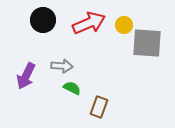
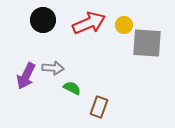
gray arrow: moved 9 px left, 2 px down
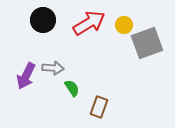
red arrow: rotated 8 degrees counterclockwise
gray square: rotated 24 degrees counterclockwise
green semicircle: rotated 30 degrees clockwise
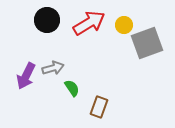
black circle: moved 4 px right
gray arrow: rotated 20 degrees counterclockwise
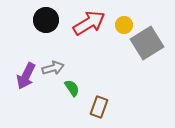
black circle: moved 1 px left
gray square: rotated 12 degrees counterclockwise
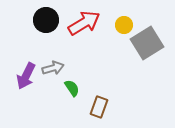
red arrow: moved 5 px left
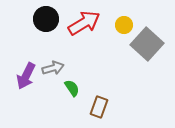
black circle: moved 1 px up
gray square: moved 1 px down; rotated 16 degrees counterclockwise
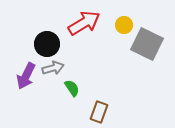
black circle: moved 1 px right, 25 px down
gray square: rotated 16 degrees counterclockwise
brown rectangle: moved 5 px down
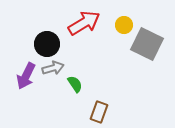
green semicircle: moved 3 px right, 4 px up
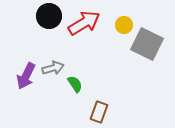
black circle: moved 2 px right, 28 px up
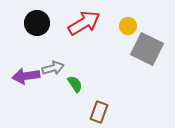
black circle: moved 12 px left, 7 px down
yellow circle: moved 4 px right, 1 px down
gray square: moved 5 px down
purple arrow: rotated 56 degrees clockwise
